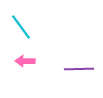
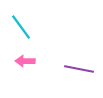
purple line: rotated 12 degrees clockwise
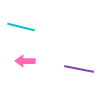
cyan line: rotated 40 degrees counterclockwise
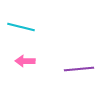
purple line: rotated 16 degrees counterclockwise
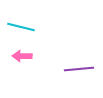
pink arrow: moved 3 px left, 5 px up
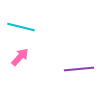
pink arrow: moved 2 px left, 1 px down; rotated 132 degrees clockwise
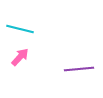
cyan line: moved 1 px left, 2 px down
